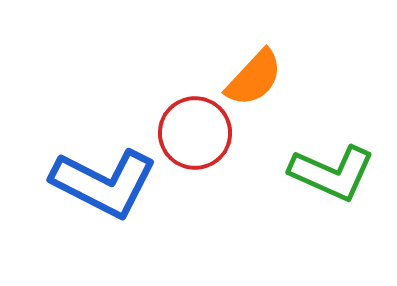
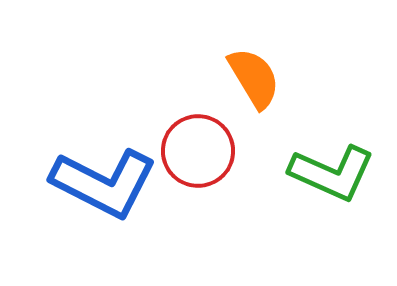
orange semicircle: rotated 74 degrees counterclockwise
red circle: moved 3 px right, 18 px down
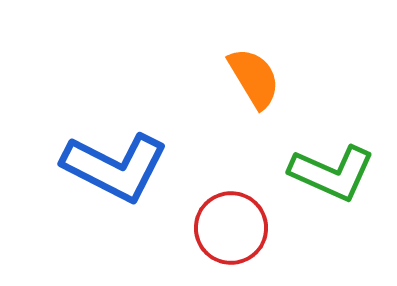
red circle: moved 33 px right, 77 px down
blue L-shape: moved 11 px right, 16 px up
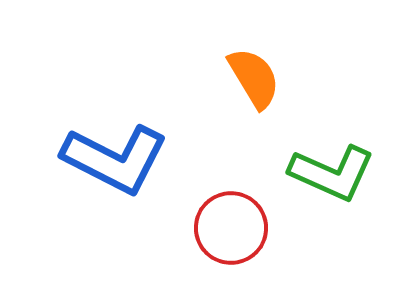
blue L-shape: moved 8 px up
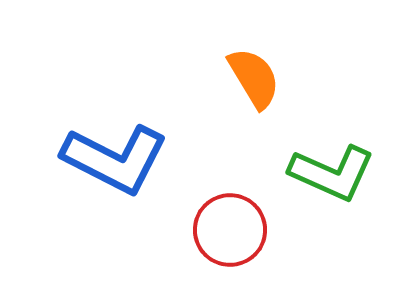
red circle: moved 1 px left, 2 px down
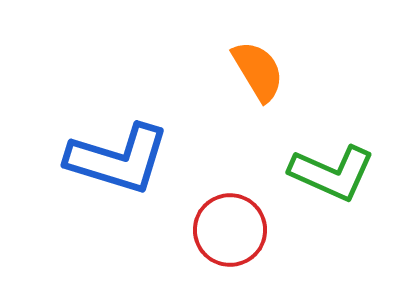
orange semicircle: moved 4 px right, 7 px up
blue L-shape: moved 3 px right; rotated 10 degrees counterclockwise
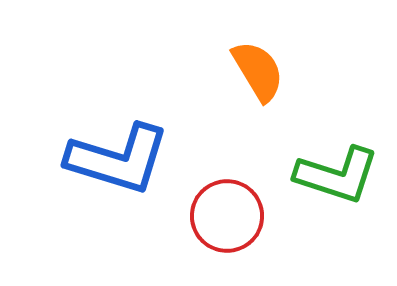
green L-shape: moved 5 px right, 2 px down; rotated 6 degrees counterclockwise
red circle: moved 3 px left, 14 px up
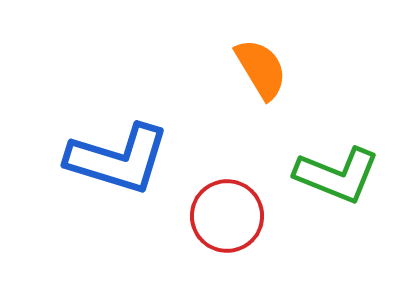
orange semicircle: moved 3 px right, 2 px up
green L-shape: rotated 4 degrees clockwise
